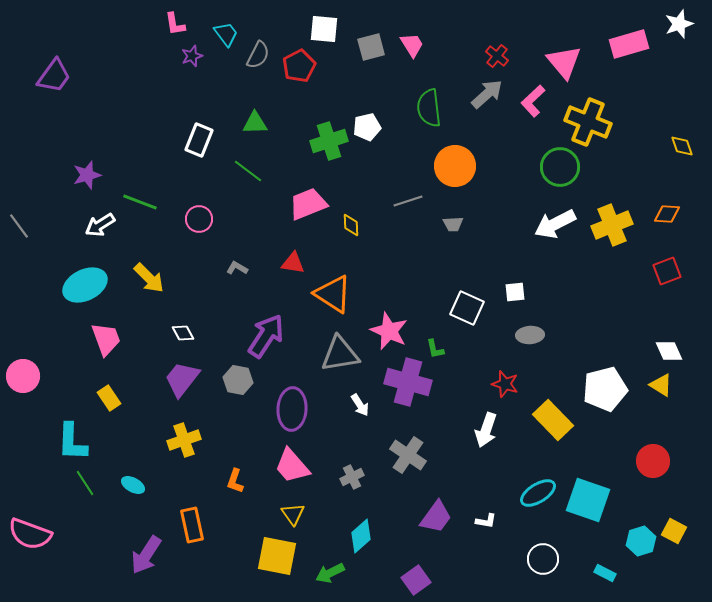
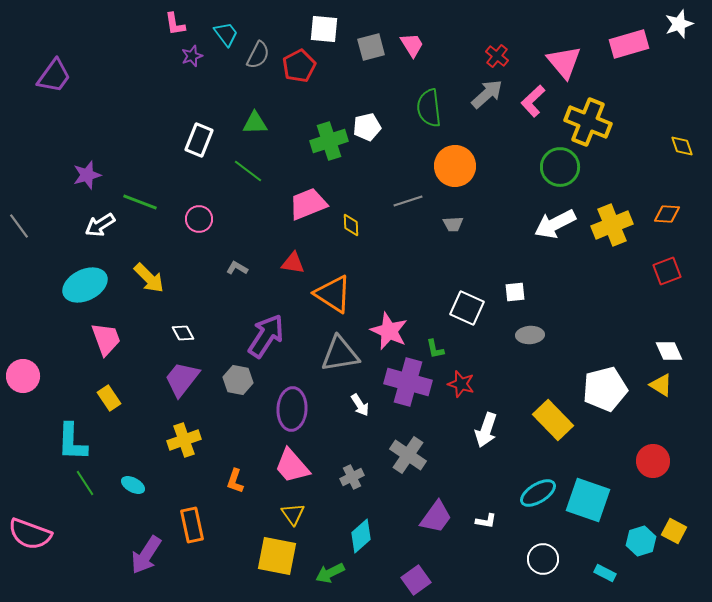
red star at (505, 384): moved 44 px left
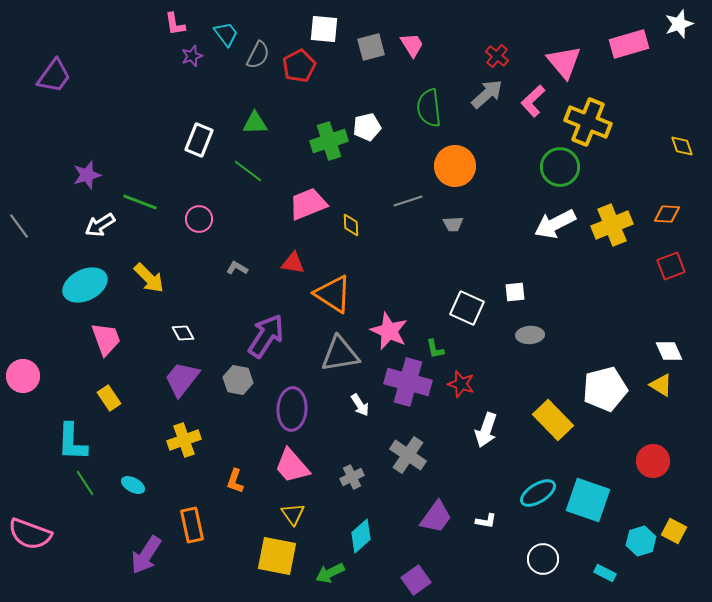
red square at (667, 271): moved 4 px right, 5 px up
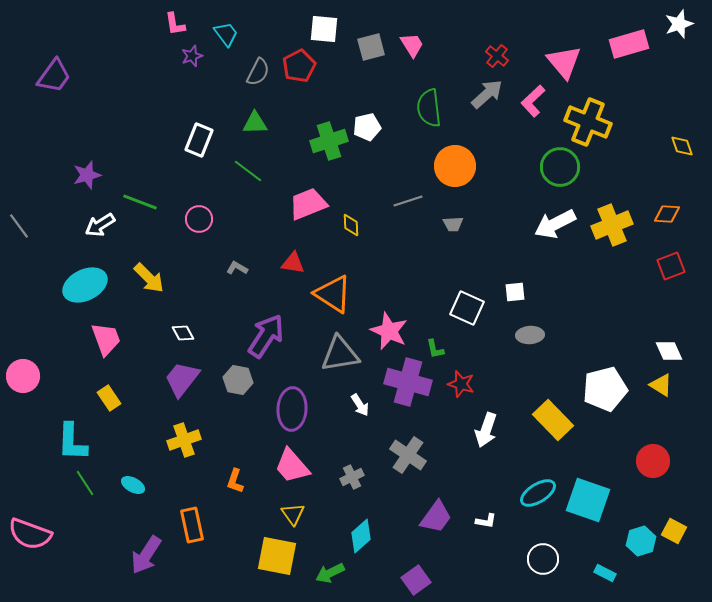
gray semicircle at (258, 55): moved 17 px down
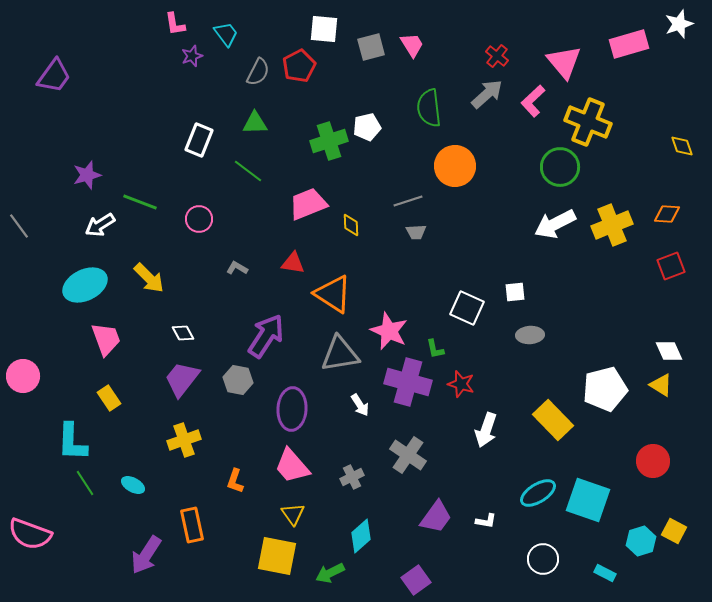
gray trapezoid at (453, 224): moved 37 px left, 8 px down
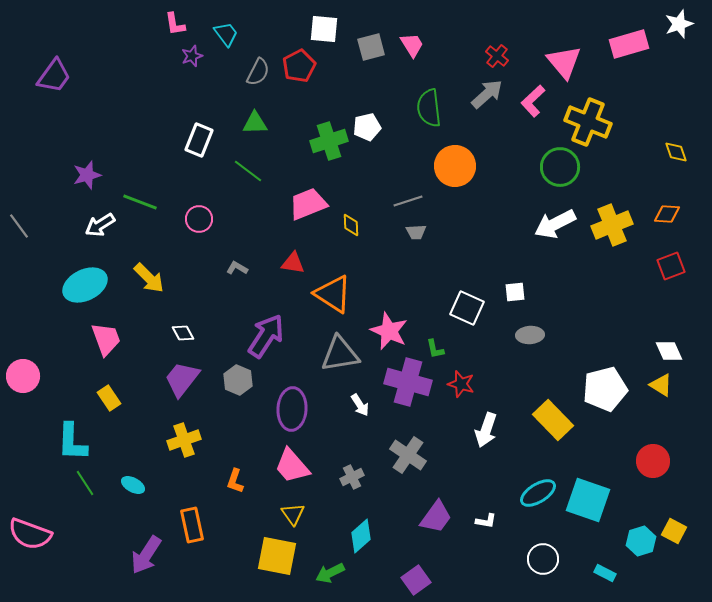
yellow diamond at (682, 146): moved 6 px left, 6 px down
gray hexagon at (238, 380): rotated 12 degrees clockwise
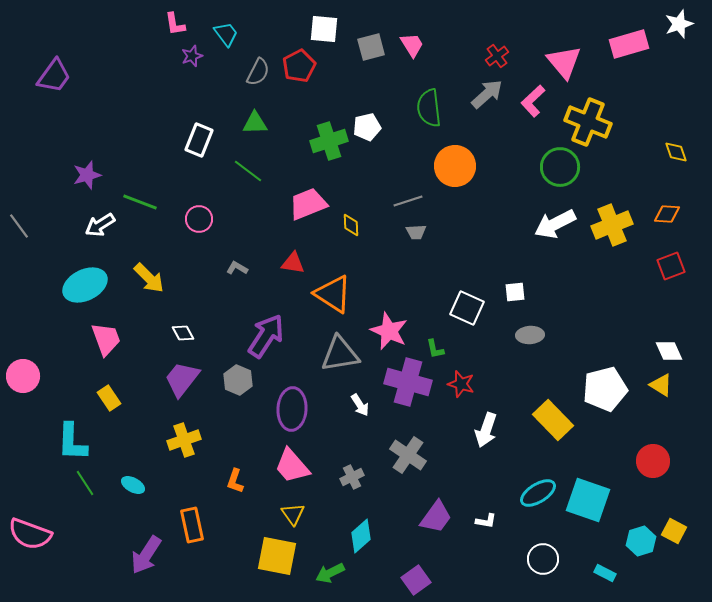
red cross at (497, 56): rotated 15 degrees clockwise
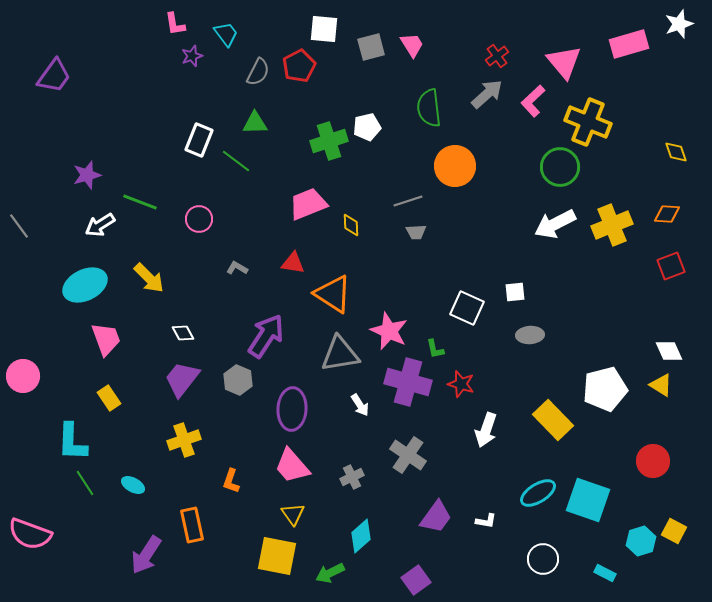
green line at (248, 171): moved 12 px left, 10 px up
orange L-shape at (235, 481): moved 4 px left
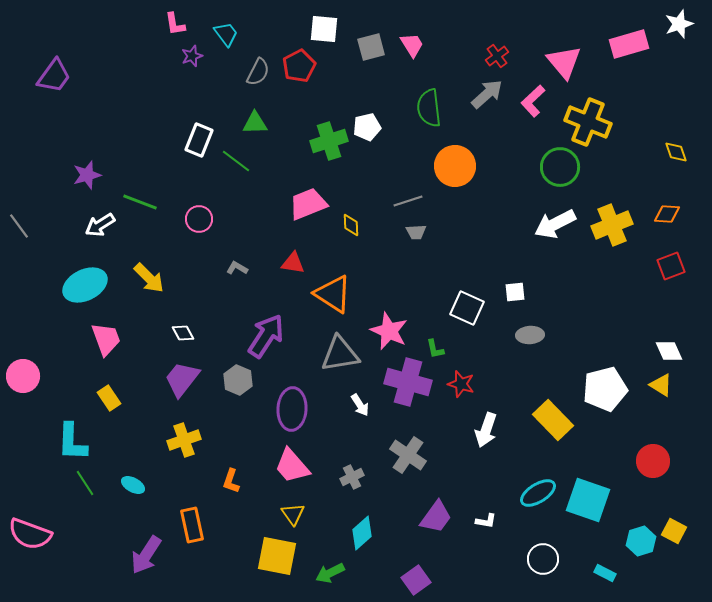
cyan diamond at (361, 536): moved 1 px right, 3 px up
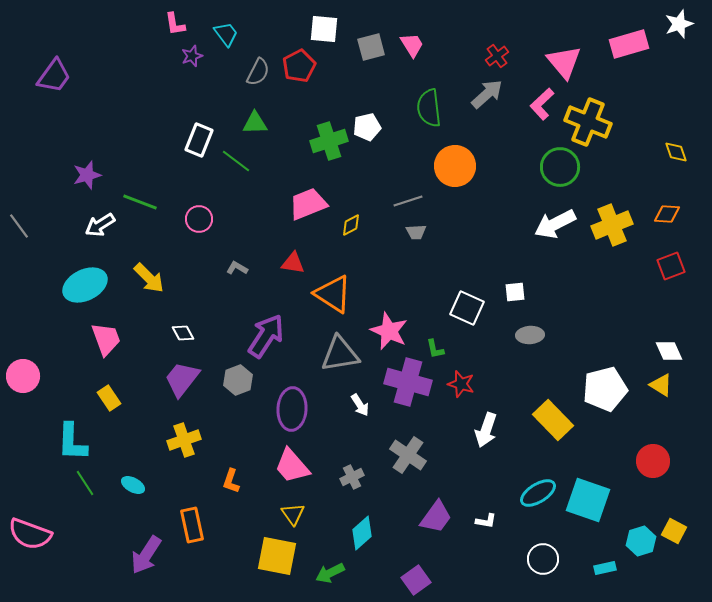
pink L-shape at (533, 101): moved 9 px right, 3 px down
yellow diamond at (351, 225): rotated 65 degrees clockwise
gray hexagon at (238, 380): rotated 16 degrees clockwise
cyan rectangle at (605, 573): moved 5 px up; rotated 40 degrees counterclockwise
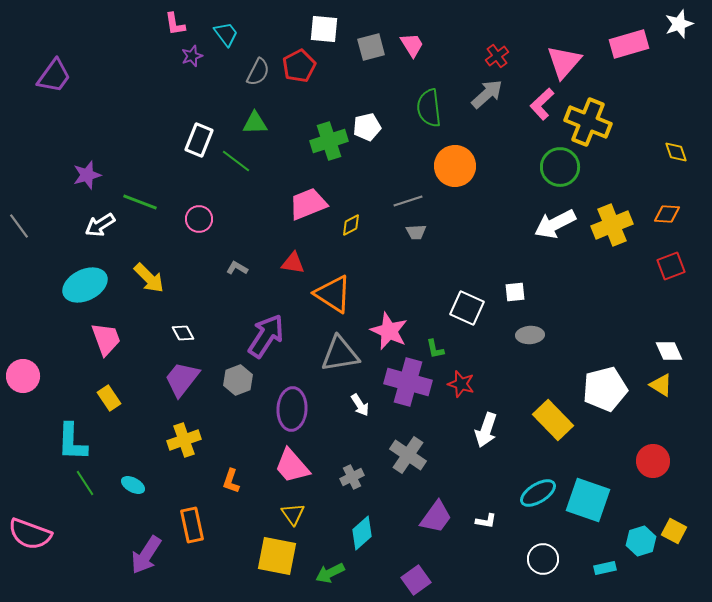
pink triangle at (564, 62): rotated 21 degrees clockwise
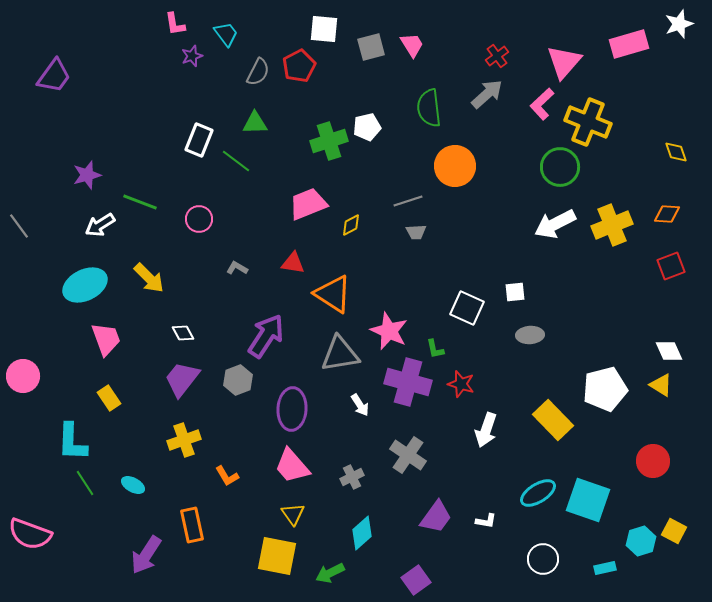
orange L-shape at (231, 481): moved 4 px left, 5 px up; rotated 50 degrees counterclockwise
